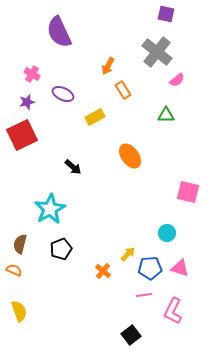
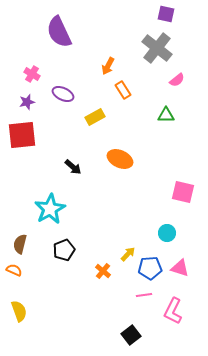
gray cross: moved 4 px up
red square: rotated 20 degrees clockwise
orange ellipse: moved 10 px left, 3 px down; rotated 30 degrees counterclockwise
pink square: moved 5 px left
black pentagon: moved 3 px right, 1 px down
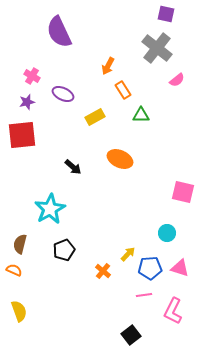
pink cross: moved 2 px down
green triangle: moved 25 px left
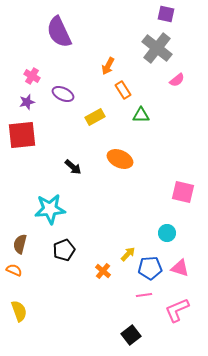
cyan star: rotated 24 degrees clockwise
pink L-shape: moved 4 px right, 1 px up; rotated 40 degrees clockwise
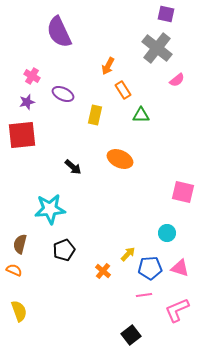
yellow rectangle: moved 2 px up; rotated 48 degrees counterclockwise
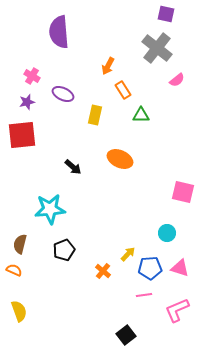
purple semicircle: rotated 20 degrees clockwise
black square: moved 5 px left
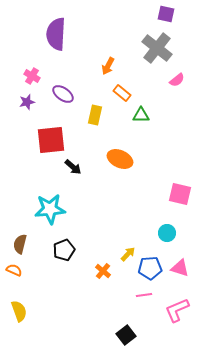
purple semicircle: moved 3 px left, 2 px down; rotated 8 degrees clockwise
orange rectangle: moved 1 px left, 3 px down; rotated 18 degrees counterclockwise
purple ellipse: rotated 10 degrees clockwise
red square: moved 29 px right, 5 px down
pink square: moved 3 px left, 2 px down
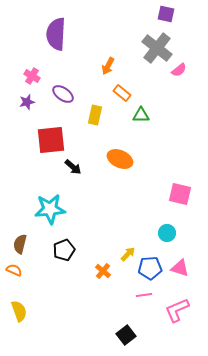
pink semicircle: moved 2 px right, 10 px up
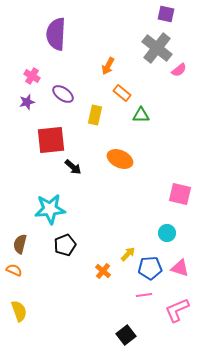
black pentagon: moved 1 px right, 5 px up
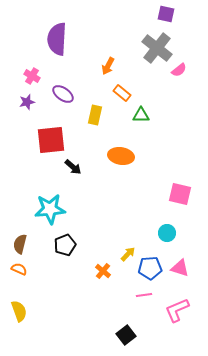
purple semicircle: moved 1 px right, 5 px down
orange ellipse: moved 1 px right, 3 px up; rotated 15 degrees counterclockwise
orange semicircle: moved 5 px right, 1 px up
